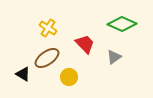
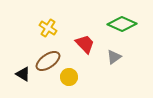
brown ellipse: moved 1 px right, 3 px down
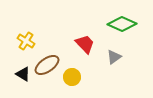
yellow cross: moved 22 px left, 13 px down
brown ellipse: moved 1 px left, 4 px down
yellow circle: moved 3 px right
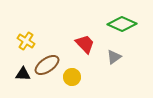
black triangle: rotated 28 degrees counterclockwise
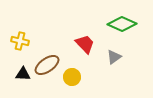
yellow cross: moved 6 px left; rotated 18 degrees counterclockwise
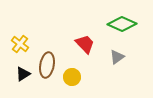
yellow cross: moved 3 px down; rotated 24 degrees clockwise
gray triangle: moved 3 px right
brown ellipse: rotated 45 degrees counterclockwise
black triangle: rotated 35 degrees counterclockwise
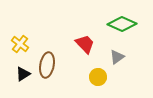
yellow circle: moved 26 px right
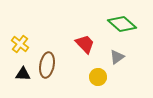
green diamond: rotated 16 degrees clockwise
black triangle: rotated 35 degrees clockwise
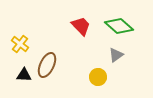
green diamond: moved 3 px left, 2 px down
red trapezoid: moved 4 px left, 18 px up
gray triangle: moved 1 px left, 2 px up
brown ellipse: rotated 15 degrees clockwise
black triangle: moved 1 px right, 1 px down
